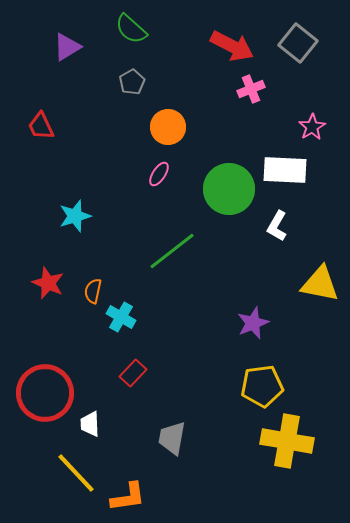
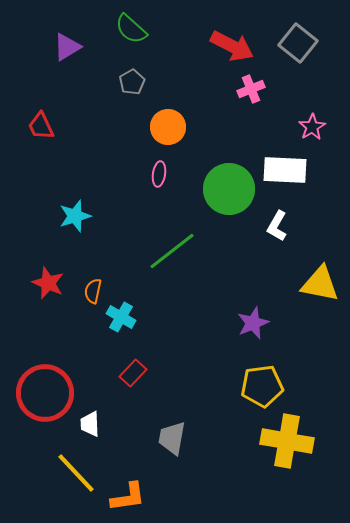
pink ellipse: rotated 25 degrees counterclockwise
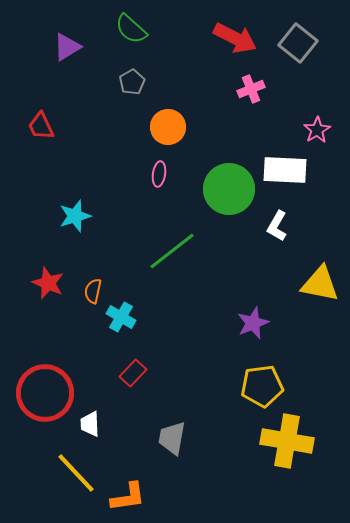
red arrow: moved 3 px right, 8 px up
pink star: moved 5 px right, 3 px down
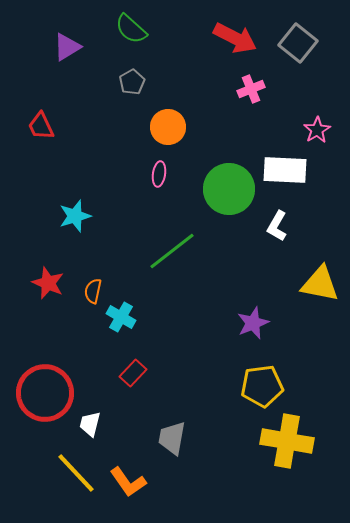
white trapezoid: rotated 16 degrees clockwise
orange L-shape: moved 15 px up; rotated 63 degrees clockwise
